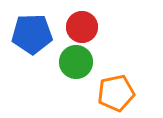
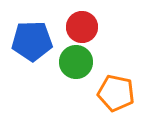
blue pentagon: moved 7 px down
orange pentagon: rotated 24 degrees clockwise
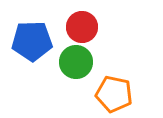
orange pentagon: moved 2 px left, 1 px down
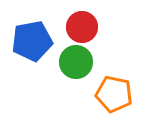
blue pentagon: rotated 9 degrees counterclockwise
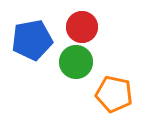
blue pentagon: moved 1 px up
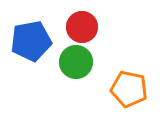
blue pentagon: moved 1 px left, 1 px down
orange pentagon: moved 15 px right, 5 px up
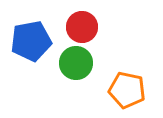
green circle: moved 1 px down
orange pentagon: moved 2 px left, 1 px down
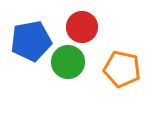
green circle: moved 8 px left, 1 px up
orange pentagon: moved 5 px left, 21 px up
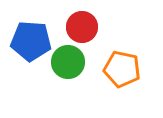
blue pentagon: rotated 15 degrees clockwise
